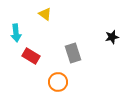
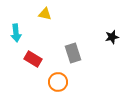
yellow triangle: rotated 24 degrees counterclockwise
red rectangle: moved 2 px right, 3 px down
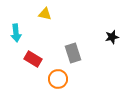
orange circle: moved 3 px up
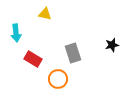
black star: moved 8 px down
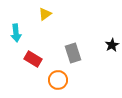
yellow triangle: rotated 48 degrees counterclockwise
black star: rotated 16 degrees counterclockwise
orange circle: moved 1 px down
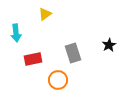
black star: moved 3 px left
red rectangle: rotated 42 degrees counterclockwise
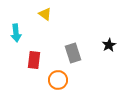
yellow triangle: rotated 48 degrees counterclockwise
red rectangle: moved 1 px right, 1 px down; rotated 72 degrees counterclockwise
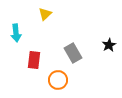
yellow triangle: rotated 40 degrees clockwise
gray rectangle: rotated 12 degrees counterclockwise
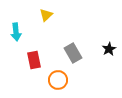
yellow triangle: moved 1 px right, 1 px down
cyan arrow: moved 1 px up
black star: moved 4 px down
red rectangle: rotated 18 degrees counterclockwise
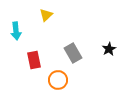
cyan arrow: moved 1 px up
